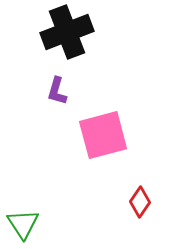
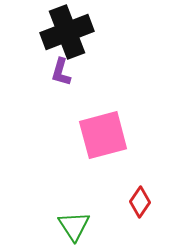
purple L-shape: moved 4 px right, 19 px up
green triangle: moved 51 px right, 2 px down
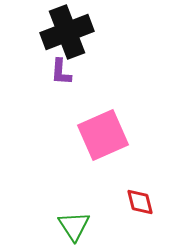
purple L-shape: rotated 12 degrees counterclockwise
pink square: rotated 9 degrees counterclockwise
red diamond: rotated 48 degrees counterclockwise
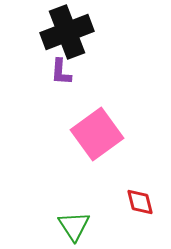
pink square: moved 6 px left, 1 px up; rotated 12 degrees counterclockwise
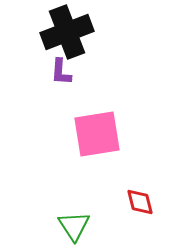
pink square: rotated 27 degrees clockwise
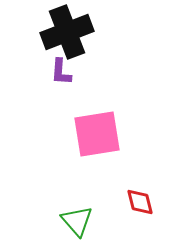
green triangle: moved 3 px right, 5 px up; rotated 8 degrees counterclockwise
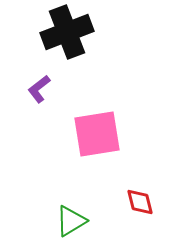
purple L-shape: moved 22 px left, 17 px down; rotated 48 degrees clockwise
green triangle: moved 6 px left; rotated 40 degrees clockwise
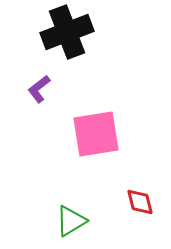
pink square: moved 1 px left
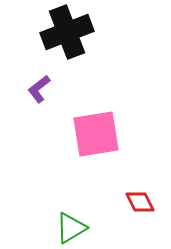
red diamond: rotated 12 degrees counterclockwise
green triangle: moved 7 px down
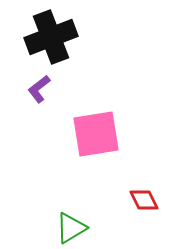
black cross: moved 16 px left, 5 px down
red diamond: moved 4 px right, 2 px up
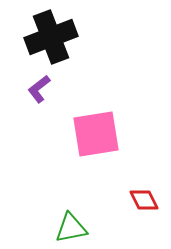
green triangle: rotated 20 degrees clockwise
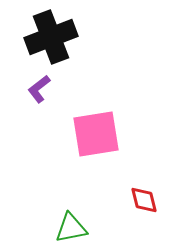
red diamond: rotated 12 degrees clockwise
